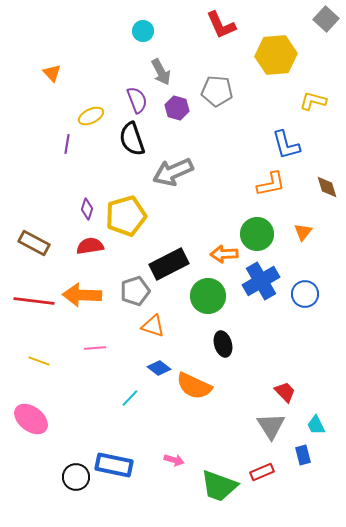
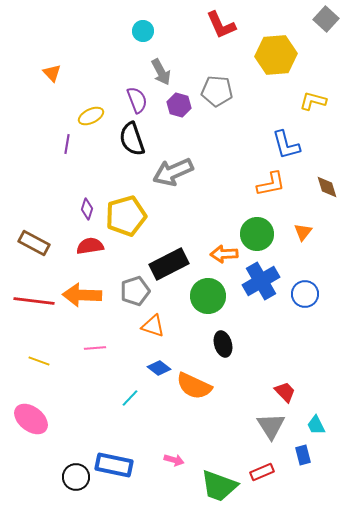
purple hexagon at (177, 108): moved 2 px right, 3 px up
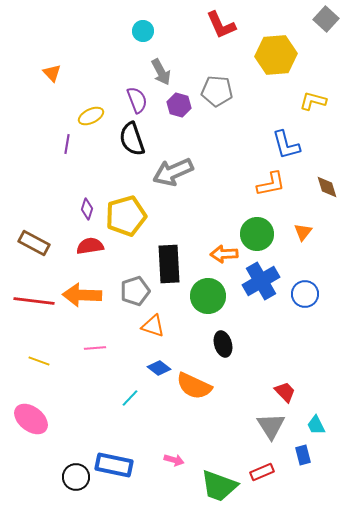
black rectangle at (169, 264): rotated 66 degrees counterclockwise
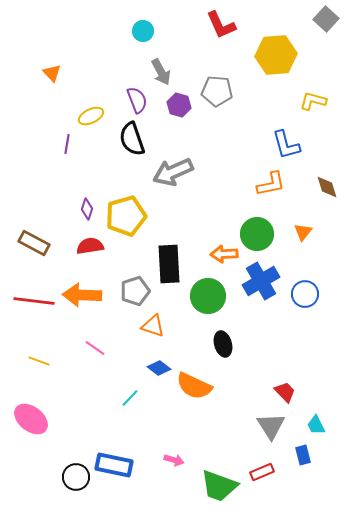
pink line at (95, 348): rotated 40 degrees clockwise
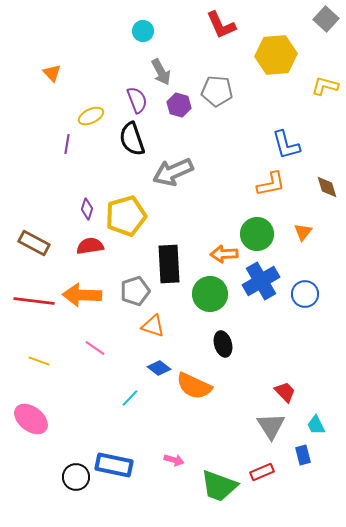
yellow L-shape at (313, 101): moved 12 px right, 15 px up
green circle at (208, 296): moved 2 px right, 2 px up
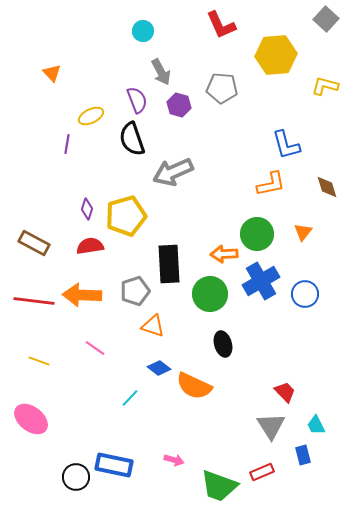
gray pentagon at (217, 91): moved 5 px right, 3 px up
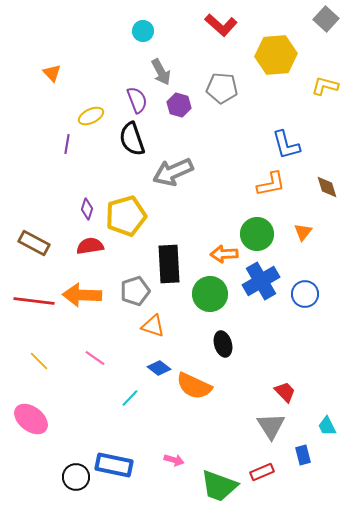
red L-shape at (221, 25): rotated 24 degrees counterclockwise
pink line at (95, 348): moved 10 px down
yellow line at (39, 361): rotated 25 degrees clockwise
cyan trapezoid at (316, 425): moved 11 px right, 1 px down
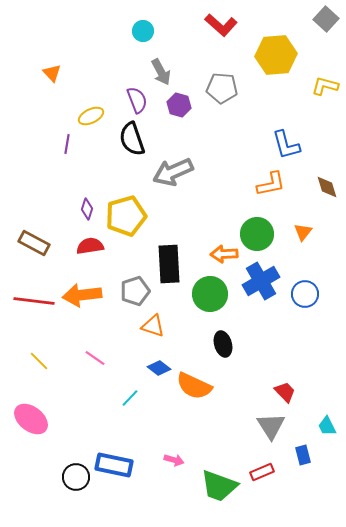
orange arrow at (82, 295): rotated 9 degrees counterclockwise
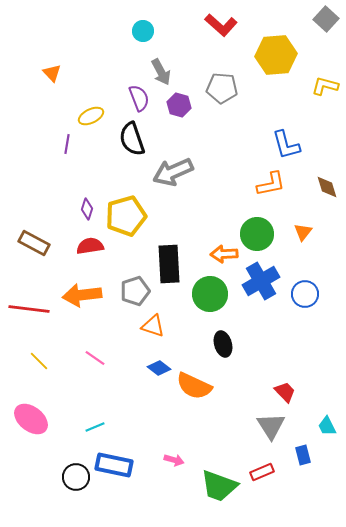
purple semicircle at (137, 100): moved 2 px right, 2 px up
red line at (34, 301): moved 5 px left, 8 px down
cyan line at (130, 398): moved 35 px left, 29 px down; rotated 24 degrees clockwise
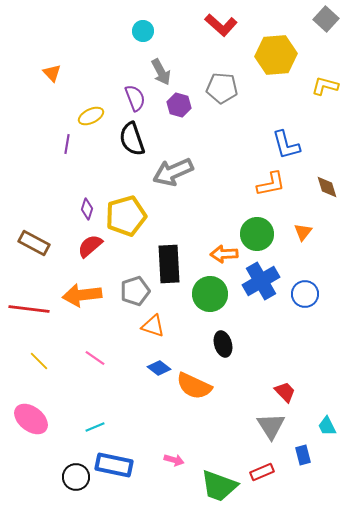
purple semicircle at (139, 98): moved 4 px left
red semicircle at (90, 246): rotated 32 degrees counterclockwise
